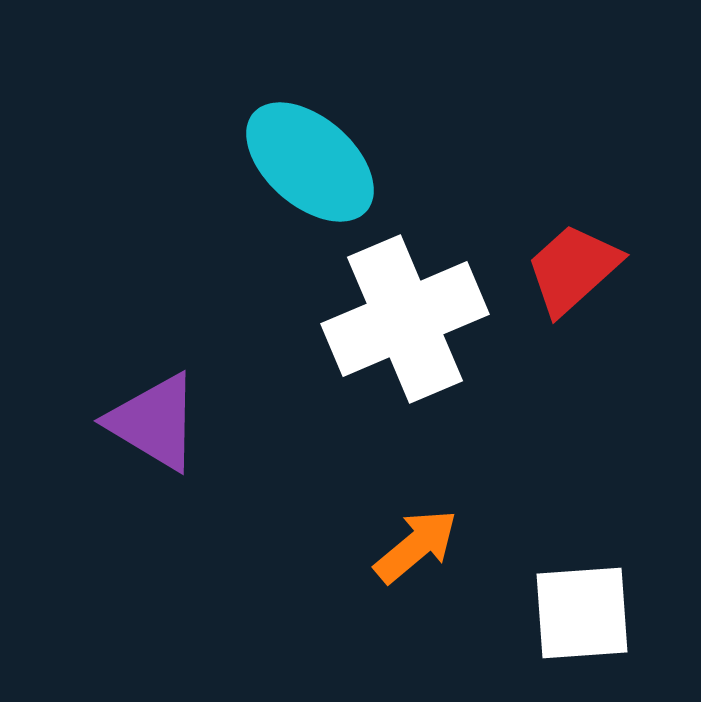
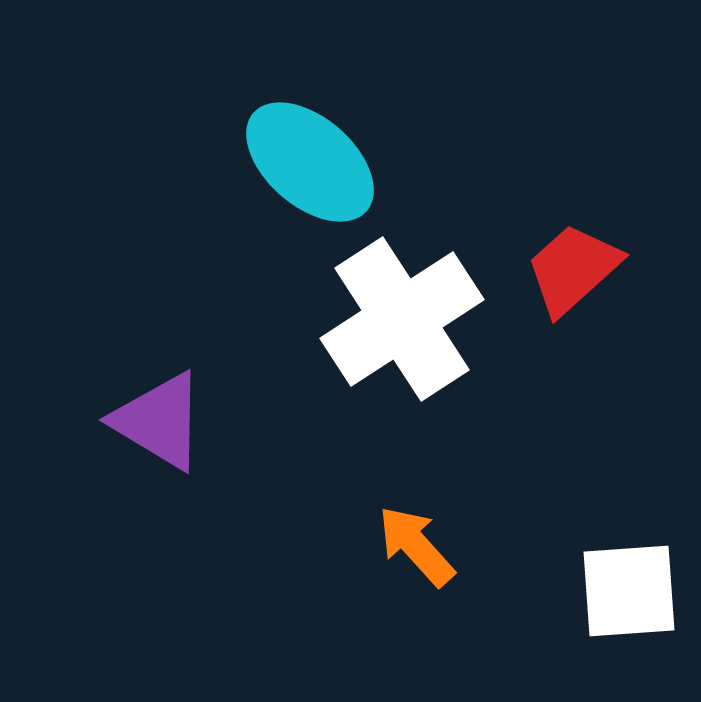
white cross: moved 3 px left; rotated 10 degrees counterclockwise
purple triangle: moved 5 px right, 1 px up
orange arrow: rotated 92 degrees counterclockwise
white square: moved 47 px right, 22 px up
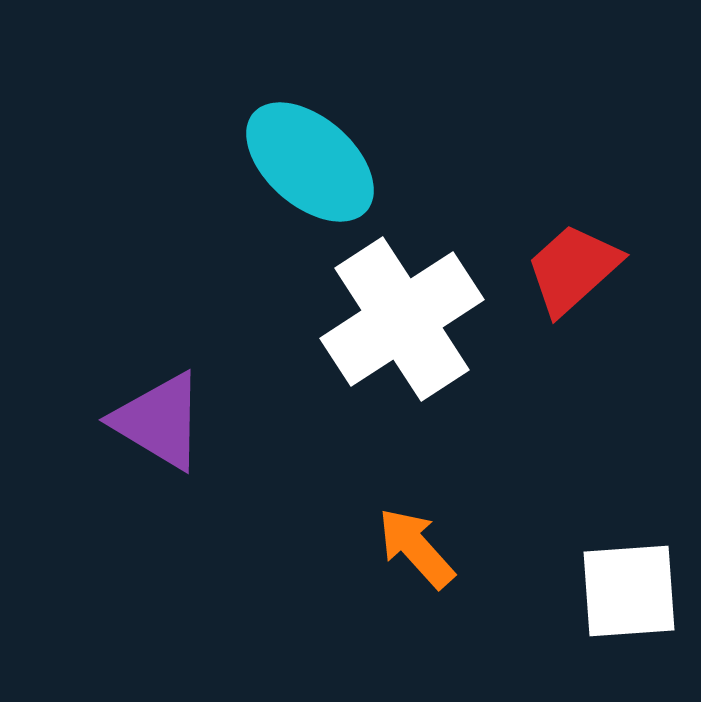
orange arrow: moved 2 px down
